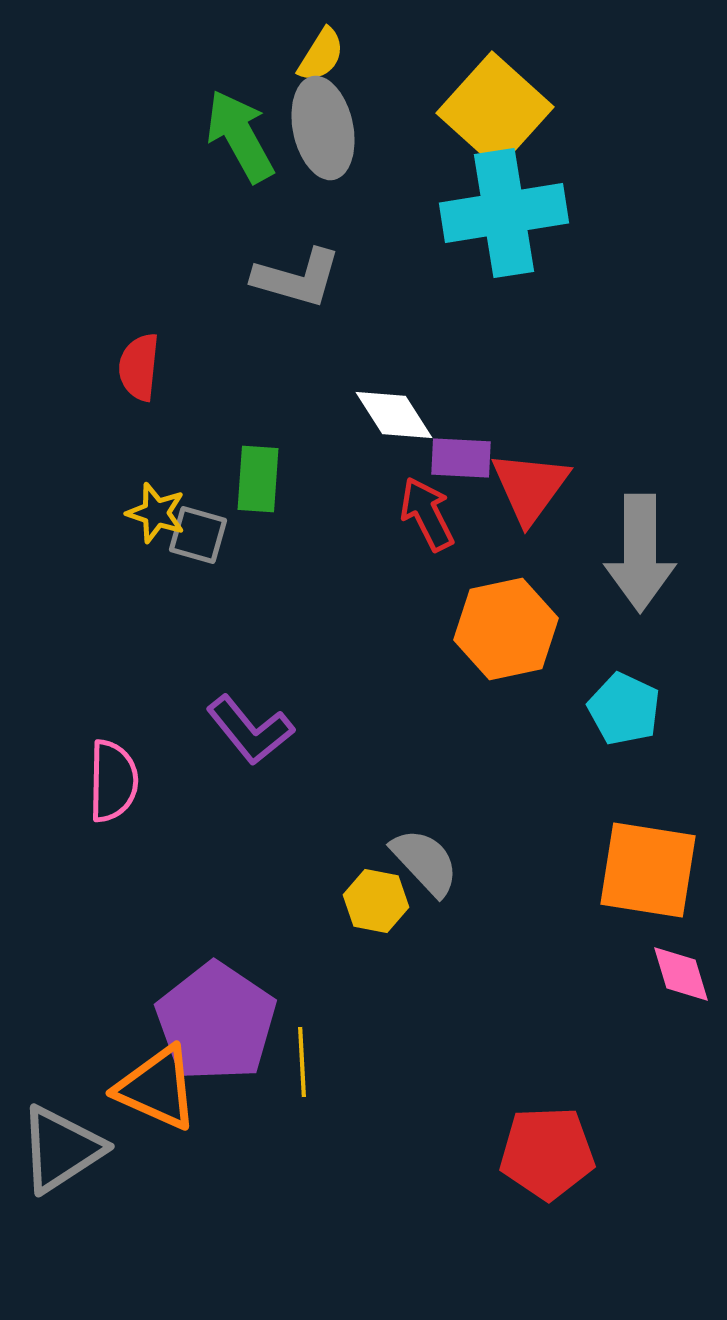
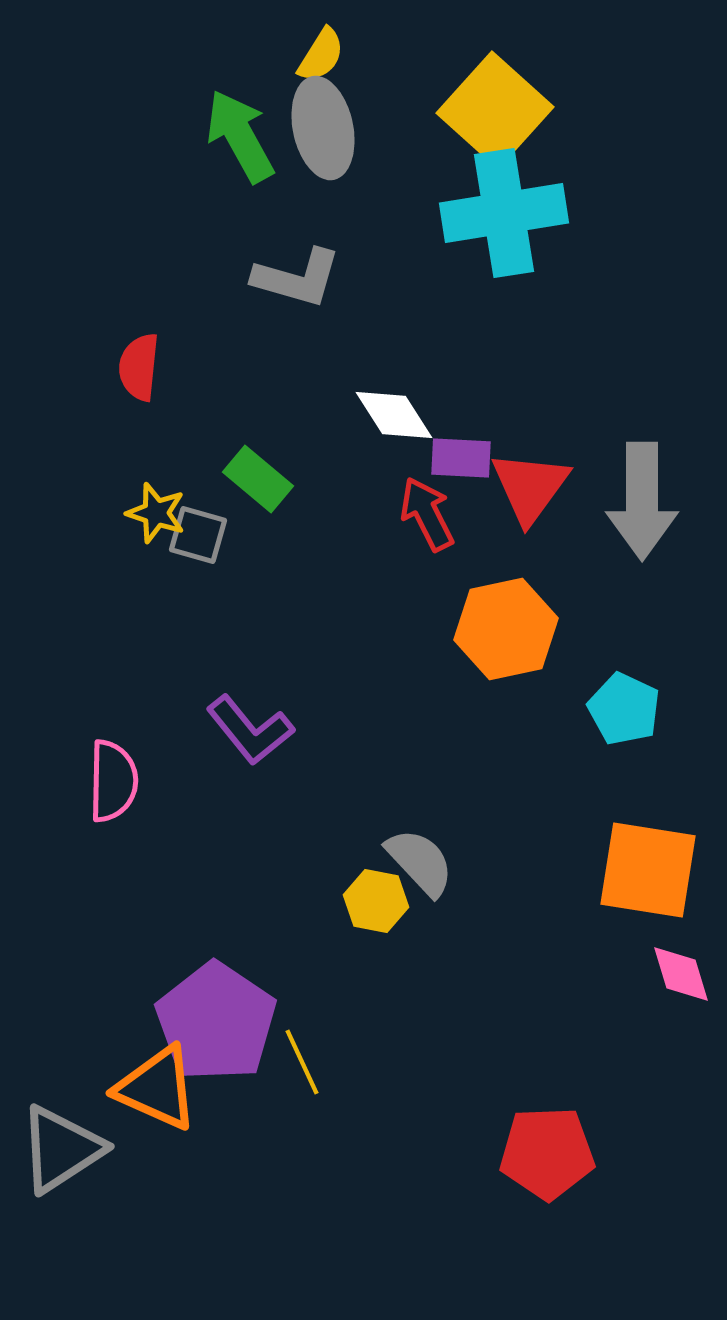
green rectangle: rotated 54 degrees counterclockwise
gray arrow: moved 2 px right, 52 px up
gray semicircle: moved 5 px left
yellow line: rotated 22 degrees counterclockwise
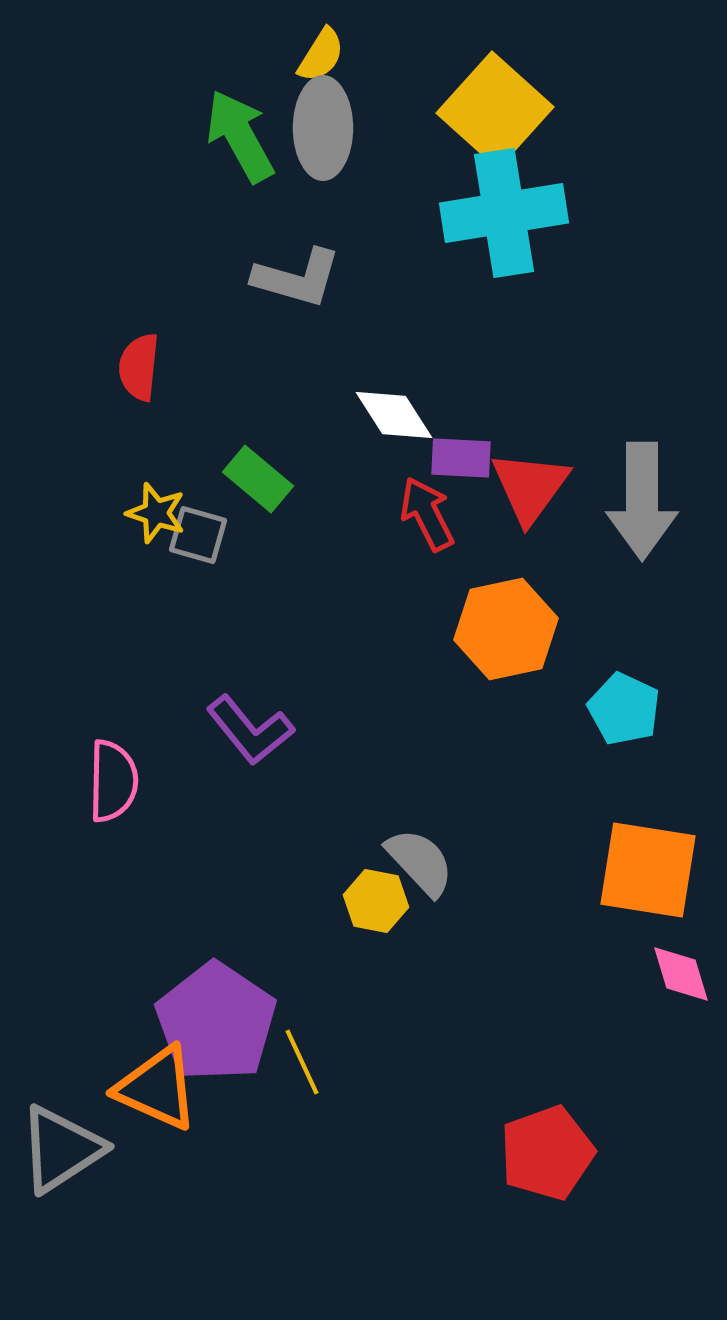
gray ellipse: rotated 12 degrees clockwise
red pentagon: rotated 18 degrees counterclockwise
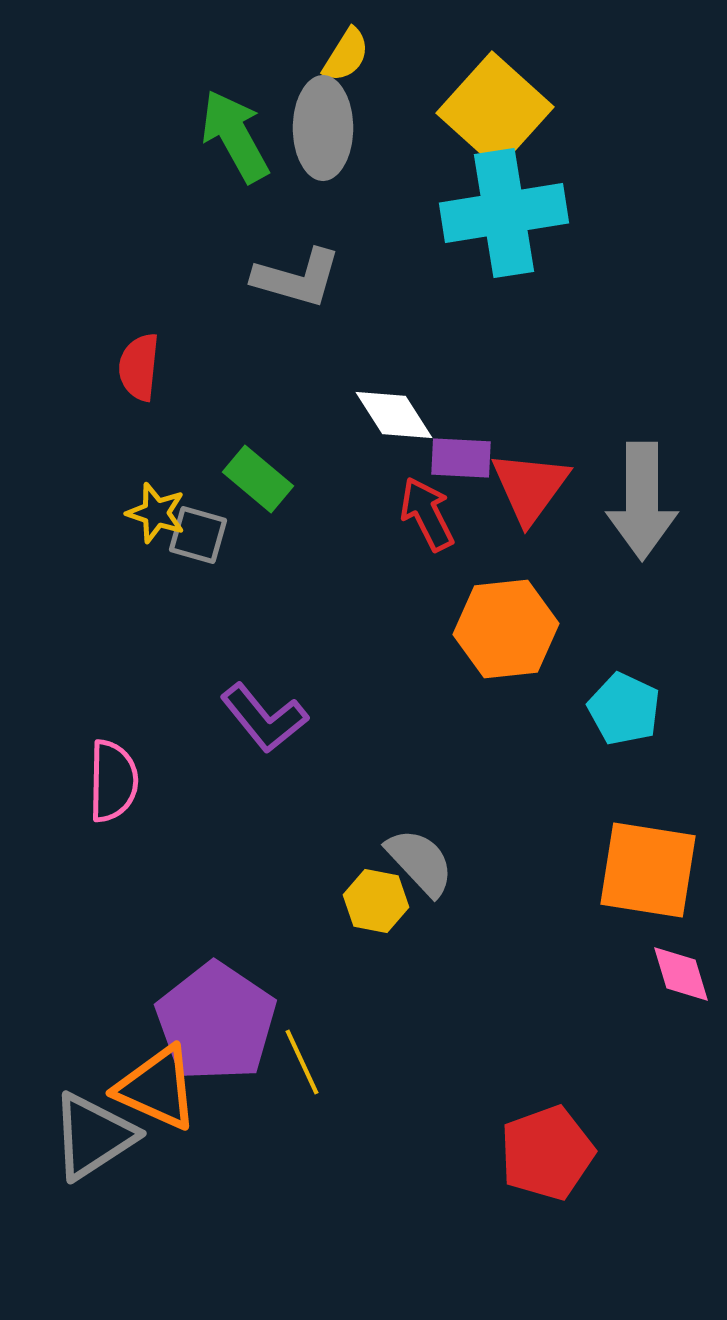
yellow semicircle: moved 25 px right
green arrow: moved 5 px left
orange hexagon: rotated 6 degrees clockwise
purple L-shape: moved 14 px right, 12 px up
gray triangle: moved 32 px right, 13 px up
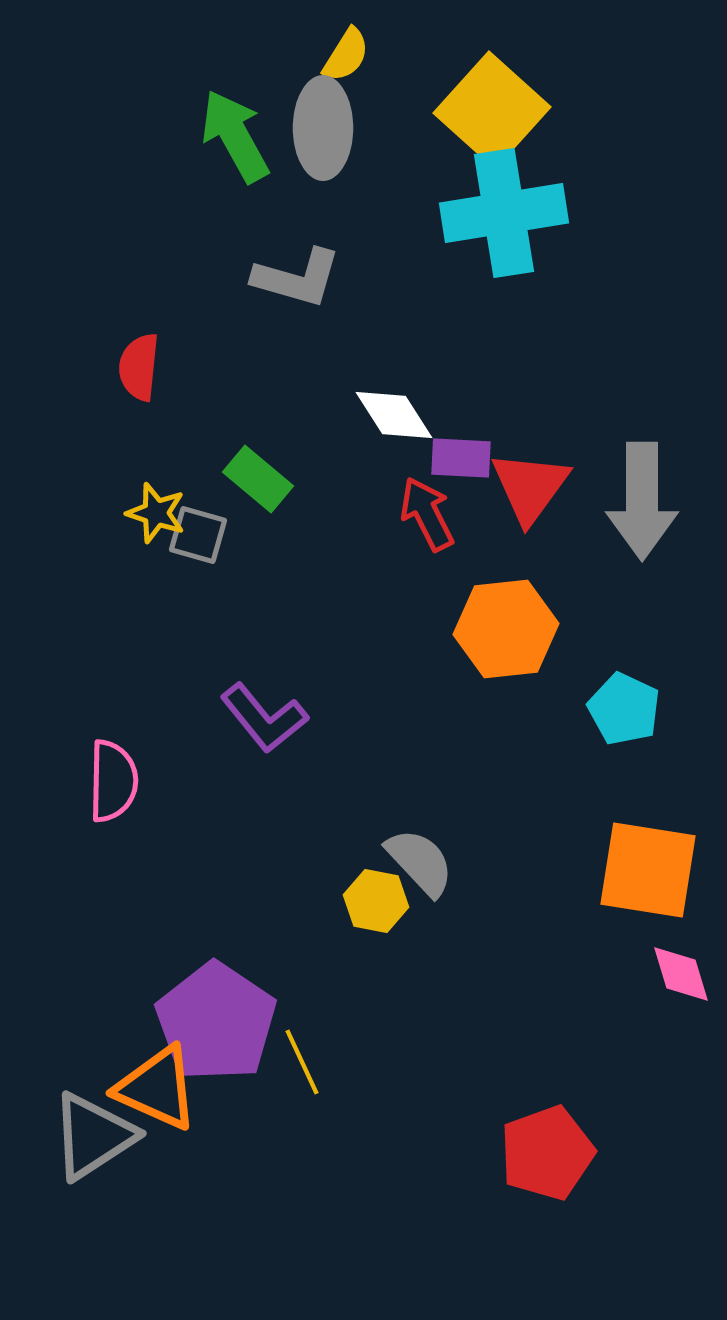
yellow square: moved 3 px left
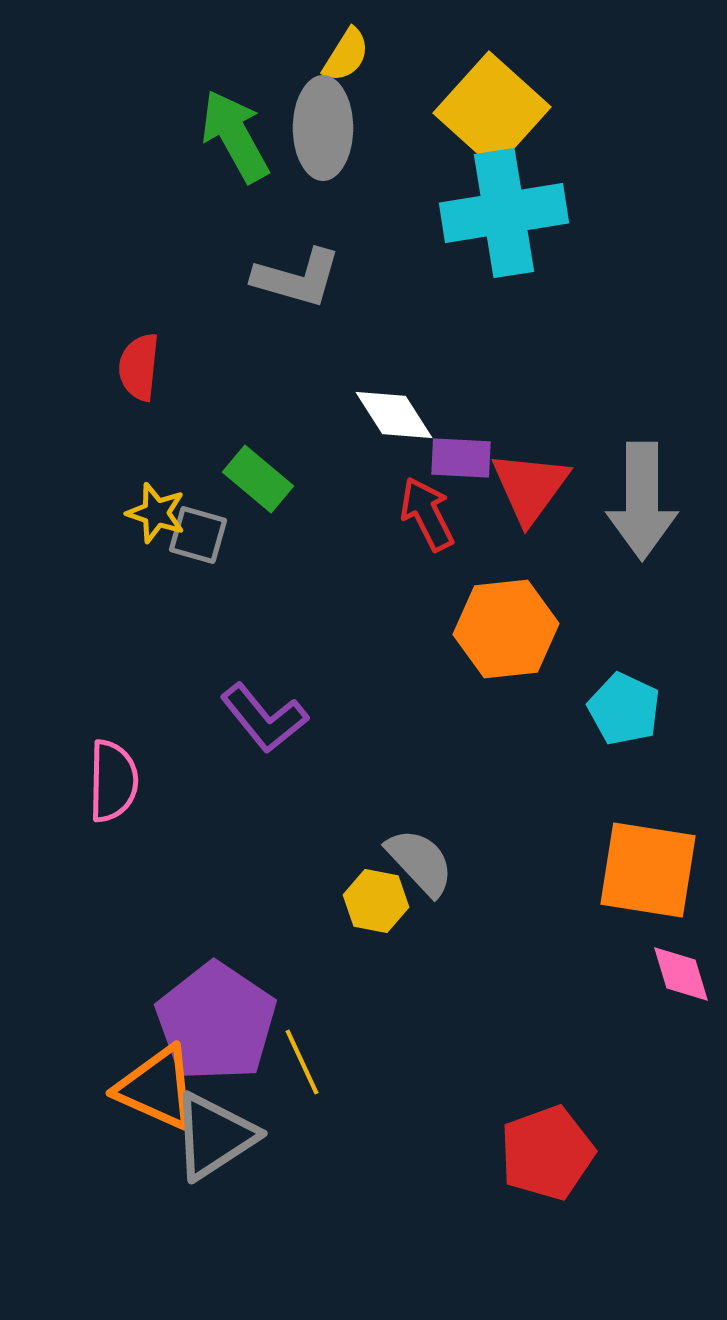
gray triangle: moved 121 px right
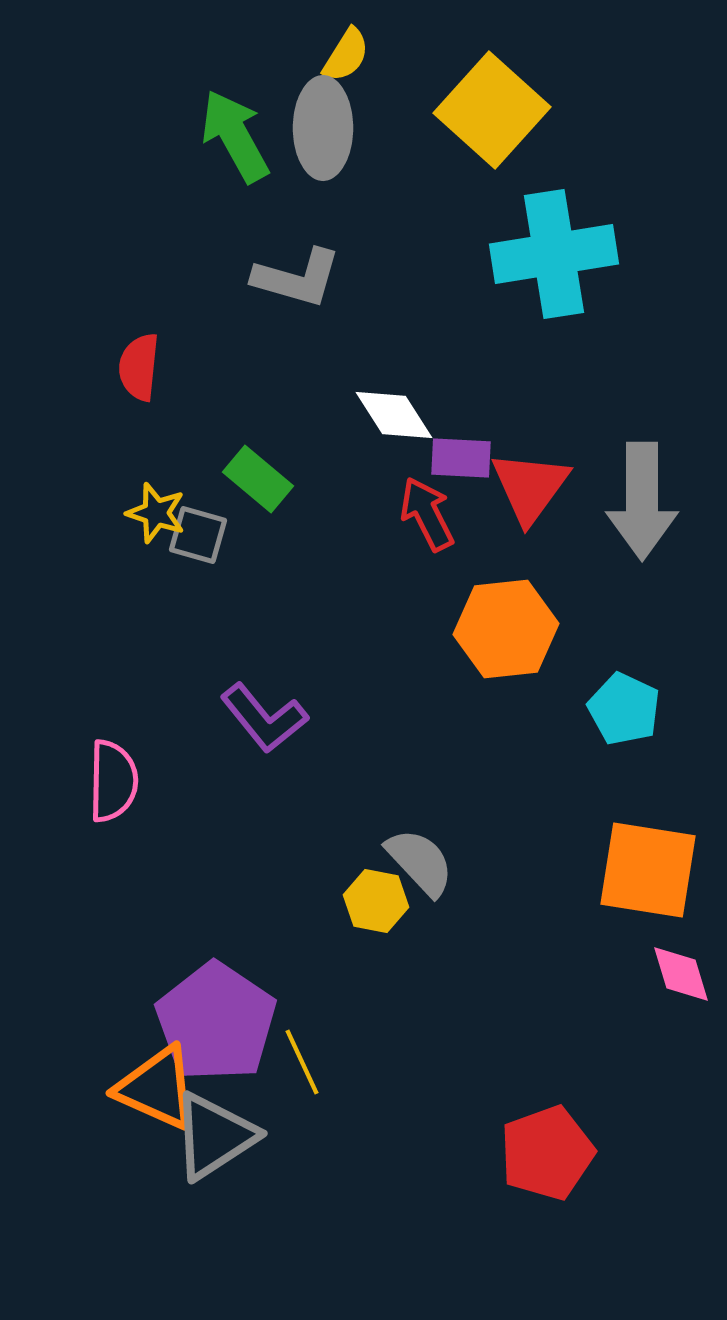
cyan cross: moved 50 px right, 41 px down
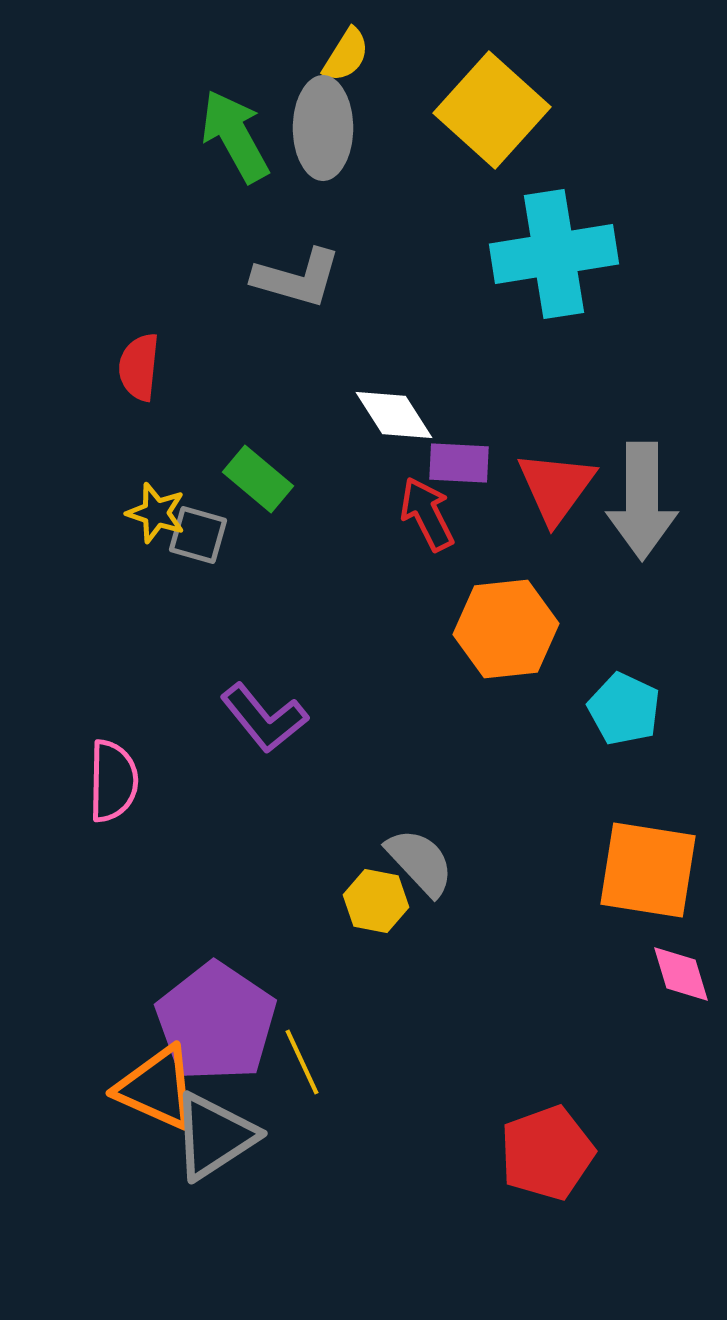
purple rectangle: moved 2 px left, 5 px down
red triangle: moved 26 px right
